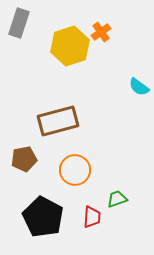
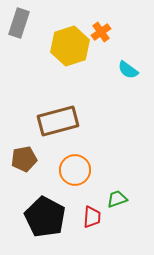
cyan semicircle: moved 11 px left, 17 px up
black pentagon: moved 2 px right
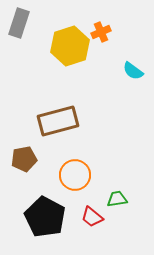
orange cross: rotated 12 degrees clockwise
cyan semicircle: moved 5 px right, 1 px down
orange circle: moved 5 px down
green trapezoid: rotated 10 degrees clockwise
red trapezoid: rotated 125 degrees clockwise
